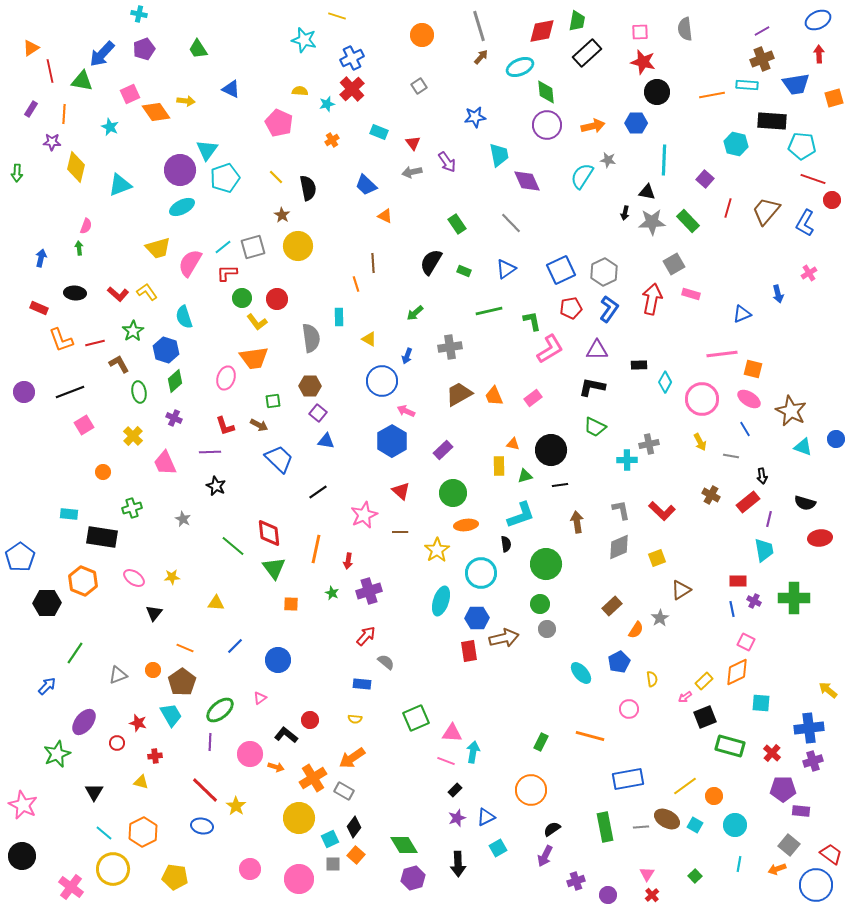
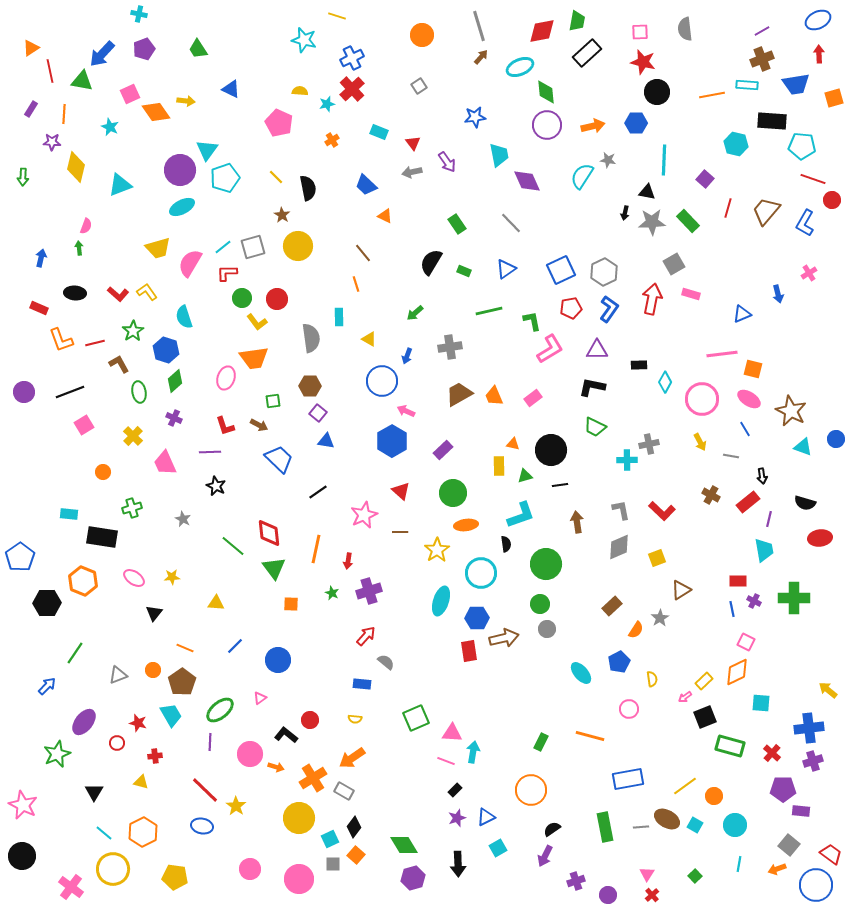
green arrow at (17, 173): moved 6 px right, 4 px down
brown line at (373, 263): moved 10 px left, 10 px up; rotated 36 degrees counterclockwise
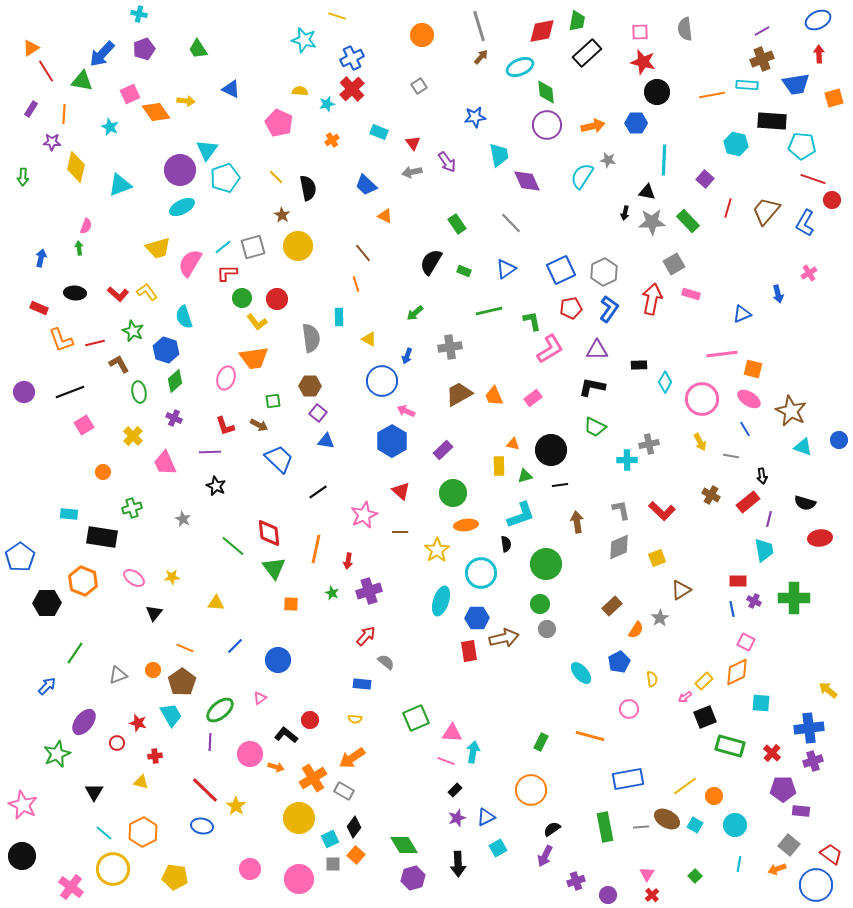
red line at (50, 71): moved 4 px left; rotated 20 degrees counterclockwise
green star at (133, 331): rotated 15 degrees counterclockwise
blue circle at (836, 439): moved 3 px right, 1 px down
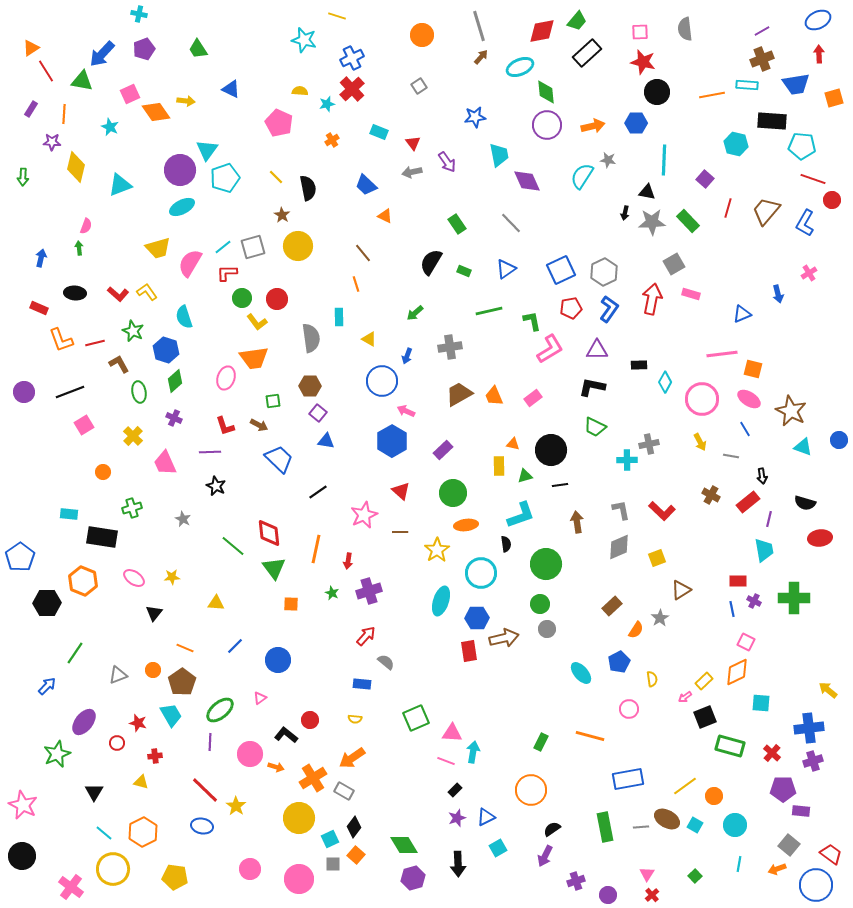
green trapezoid at (577, 21): rotated 30 degrees clockwise
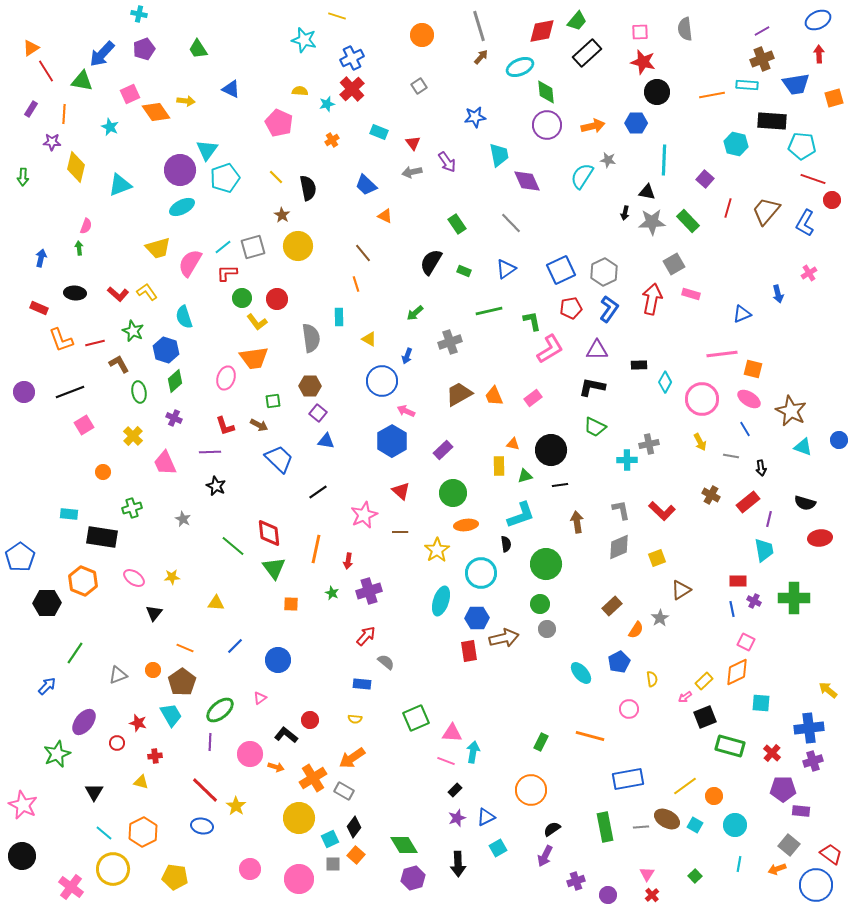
gray cross at (450, 347): moved 5 px up; rotated 10 degrees counterclockwise
black arrow at (762, 476): moved 1 px left, 8 px up
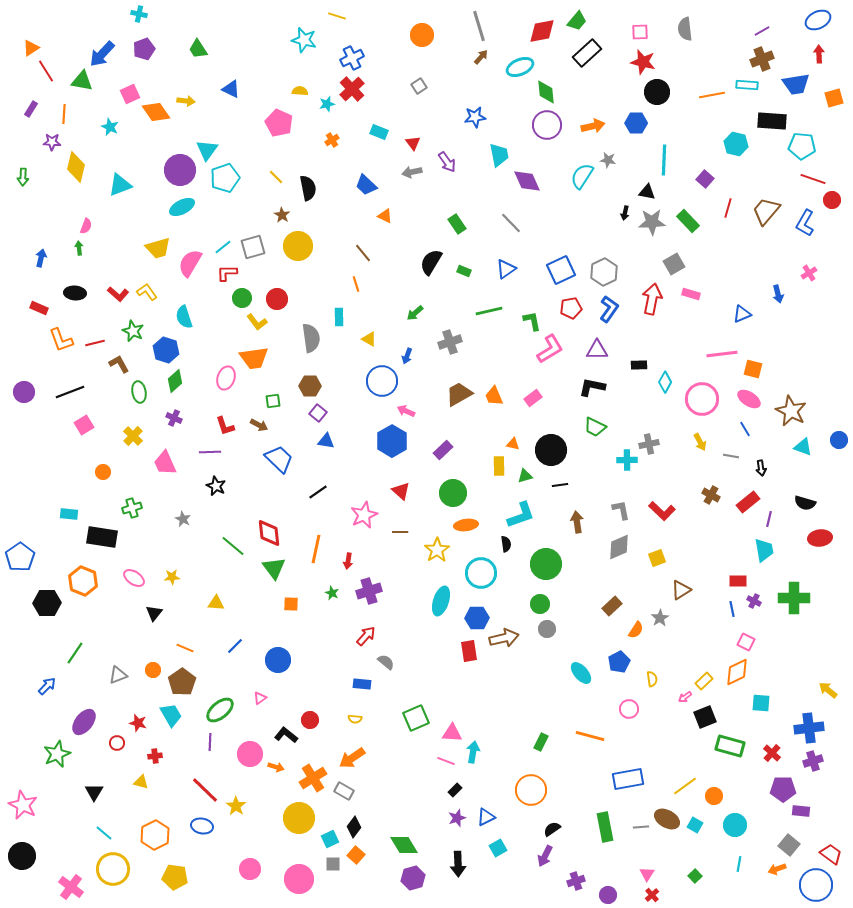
orange hexagon at (143, 832): moved 12 px right, 3 px down
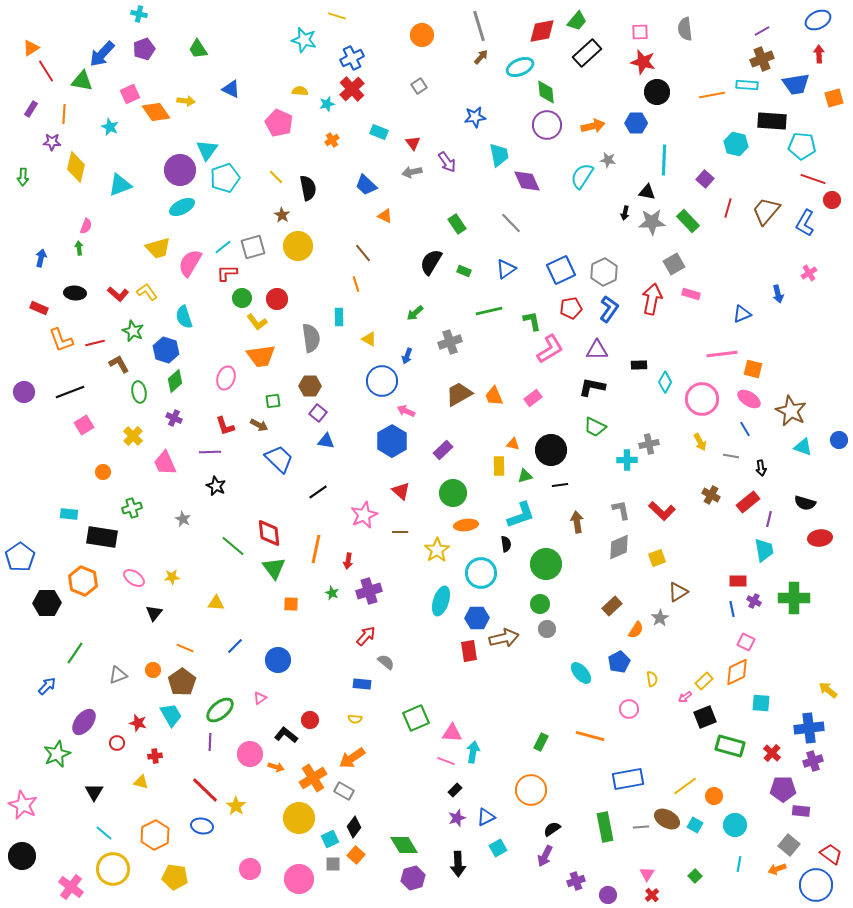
orange trapezoid at (254, 358): moved 7 px right, 2 px up
brown triangle at (681, 590): moved 3 px left, 2 px down
